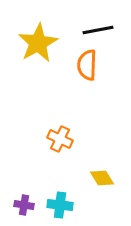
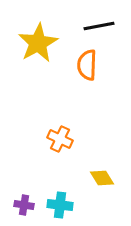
black line: moved 1 px right, 4 px up
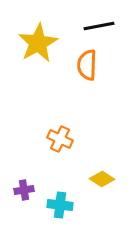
yellow diamond: moved 1 px down; rotated 25 degrees counterclockwise
purple cross: moved 15 px up; rotated 18 degrees counterclockwise
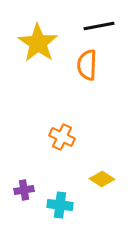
yellow star: rotated 9 degrees counterclockwise
orange cross: moved 2 px right, 2 px up
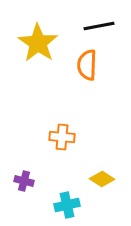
orange cross: rotated 20 degrees counterclockwise
purple cross: moved 9 px up; rotated 24 degrees clockwise
cyan cross: moved 7 px right; rotated 20 degrees counterclockwise
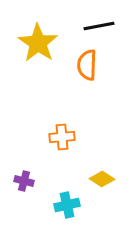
orange cross: rotated 10 degrees counterclockwise
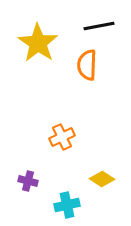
orange cross: rotated 20 degrees counterclockwise
purple cross: moved 4 px right
